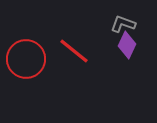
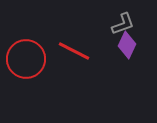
gray L-shape: rotated 140 degrees clockwise
red line: rotated 12 degrees counterclockwise
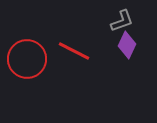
gray L-shape: moved 1 px left, 3 px up
red circle: moved 1 px right
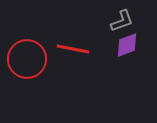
purple diamond: rotated 44 degrees clockwise
red line: moved 1 px left, 2 px up; rotated 16 degrees counterclockwise
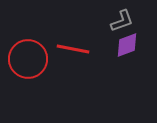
red circle: moved 1 px right
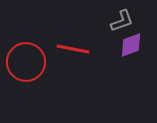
purple diamond: moved 4 px right
red circle: moved 2 px left, 3 px down
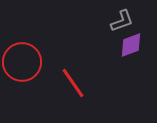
red line: moved 34 px down; rotated 44 degrees clockwise
red circle: moved 4 px left
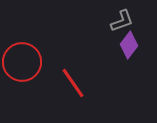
purple diamond: moved 2 px left; rotated 32 degrees counterclockwise
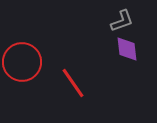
purple diamond: moved 2 px left, 4 px down; rotated 44 degrees counterclockwise
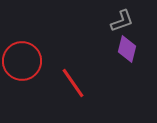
purple diamond: rotated 20 degrees clockwise
red circle: moved 1 px up
